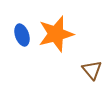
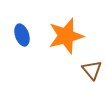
orange star: moved 10 px right, 2 px down
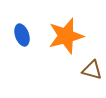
brown triangle: rotated 35 degrees counterclockwise
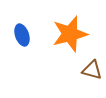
orange star: moved 4 px right, 2 px up
